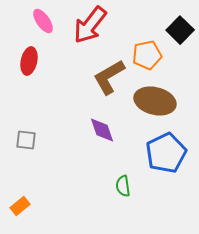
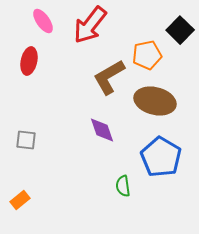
blue pentagon: moved 5 px left, 4 px down; rotated 15 degrees counterclockwise
orange rectangle: moved 6 px up
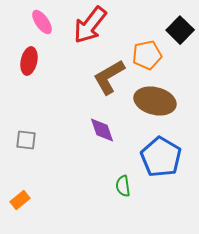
pink ellipse: moved 1 px left, 1 px down
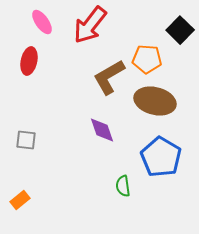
orange pentagon: moved 4 px down; rotated 16 degrees clockwise
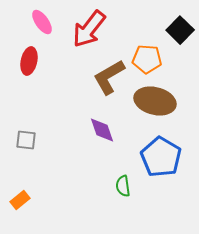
red arrow: moved 1 px left, 4 px down
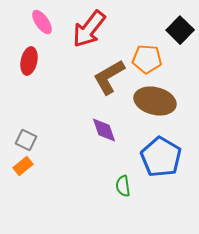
purple diamond: moved 2 px right
gray square: rotated 20 degrees clockwise
orange rectangle: moved 3 px right, 34 px up
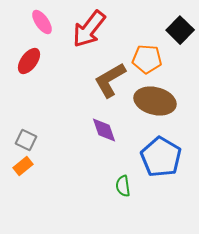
red ellipse: rotated 24 degrees clockwise
brown L-shape: moved 1 px right, 3 px down
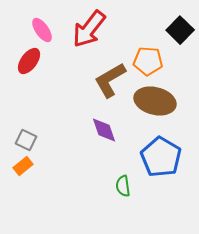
pink ellipse: moved 8 px down
orange pentagon: moved 1 px right, 2 px down
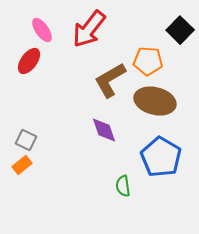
orange rectangle: moved 1 px left, 1 px up
